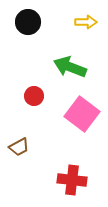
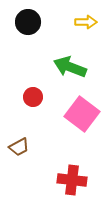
red circle: moved 1 px left, 1 px down
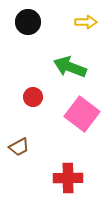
red cross: moved 4 px left, 2 px up; rotated 8 degrees counterclockwise
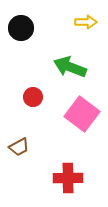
black circle: moved 7 px left, 6 px down
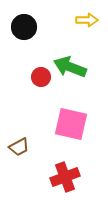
yellow arrow: moved 1 px right, 2 px up
black circle: moved 3 px right, 1 px up
red circle: moved 8 px right, 20 px up
pink square: moved 11 px left, 10 px down; rotated 24 degrees counterclockwise
red cross: moved 3 px left, 1 px up; rotated 20 degrees counterclockwise
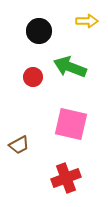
yellow arrow: moved 1 px down
black circle: moved 15 px right, 4 px down
red circle: moved 8 px left
brown trapezoid: moved 2 px up
red cross: moved 1 px right, 1 px down
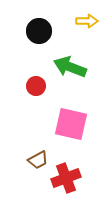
red circle: moved 3 px right, 9 px down
brown trapezoid: moved 19 px right, 15 px down
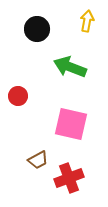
yellow arrow: rotated 80 degrees counterclockwise
black circle: moved 2 px left, 2 px up
red circle: moved 18 px left, 10 px down
red cross: moved 3 px right
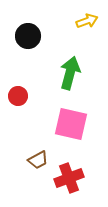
yellow arrow: rotated 60 degrees clockwise
black circle: moved 9 px left, 7 px down
green arrow: moved 6 px down; rotated 84 degrees clockwise
